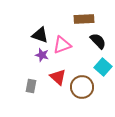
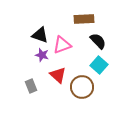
cyan square: moved 4 px left, 2 px up
red triangle: moved 2 px up
gray rectangle: rotated 32 degrees counterclockwise
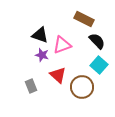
brown rectangle: rotated 30 degrees clockwise
black semicircle: moved 1 px left
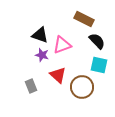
cyan square: rotated 30 degrees counterclockwise
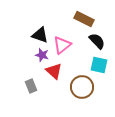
pink triangle: rotated 18 degrees counterclockwise
red triangle: moved 4 px left, 4 px up
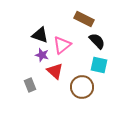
red triangle: moved 1 px right
gray rectangle: moved 1 px left, 1 px up
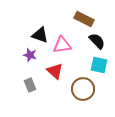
pink triangle: rotated 30 degrees clockwise
purple star: moved 12 px left
brown circle: moved 1 px right, 2 px down
